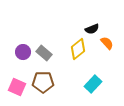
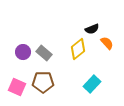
cyan rectangle: moved 1 px left
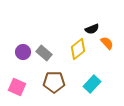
brown pentagon: moved 11 px right
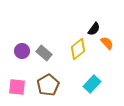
black semicircle: moved 2 px right; rotated 32 degrees counterclockwise
purple circle: moved 1 px left, 1 px up
brown pentagon: moved 6 px left, 3 px down; rotated 30 degrees counterclockwise
pink square: rotated 18 degrees counterclockwise
